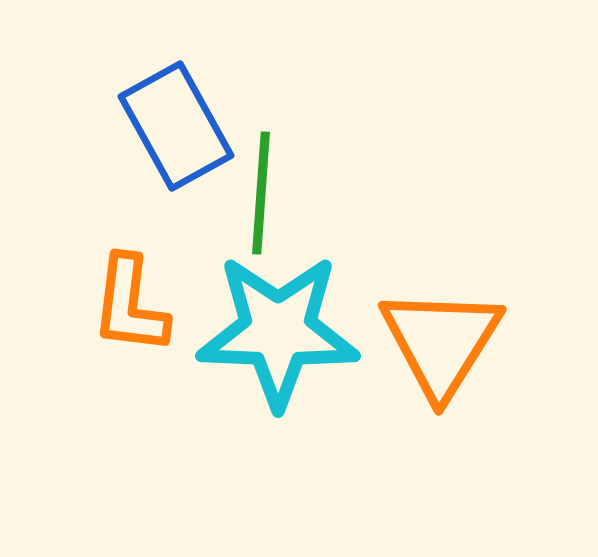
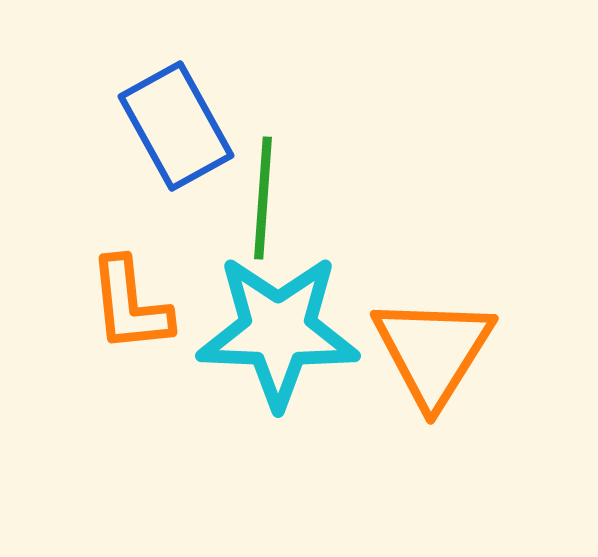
green line: moved 2 px right, 5 px down
orange L-shape: rotated 13 degrees counterclockwise
orange triangle: moved 8 px left, 9 px down
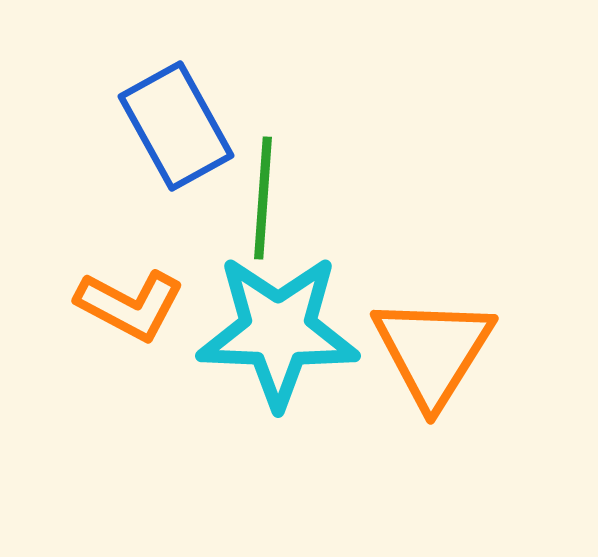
orange L-shape: rotated 56 degrees counterclockwise
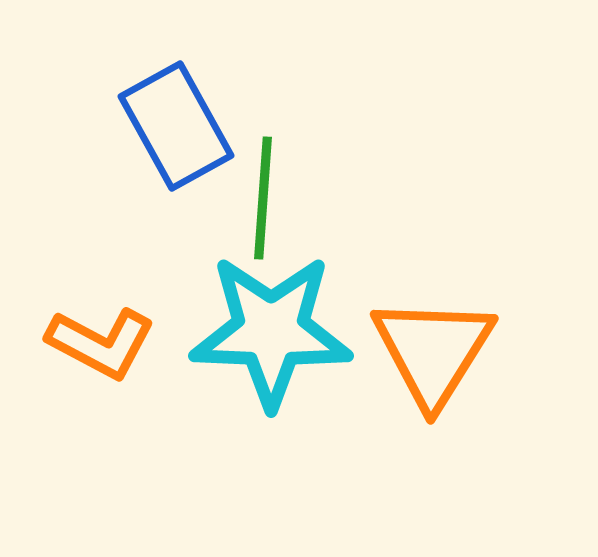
orange L-shape: moved 29 px left, 38 px down
cyan star: moved 7 px left
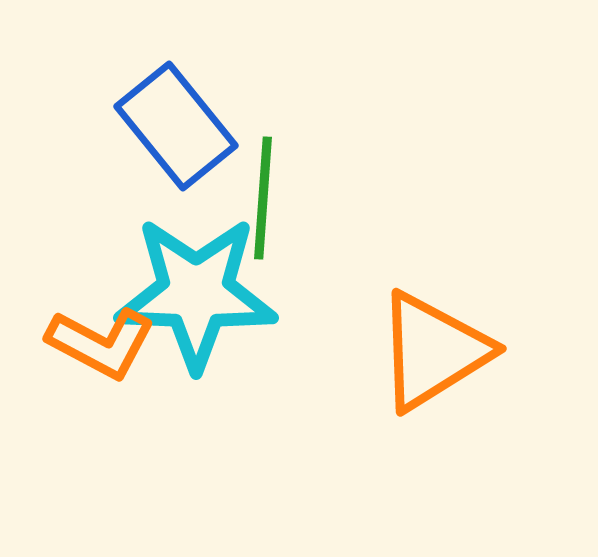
blue rectangle: rotated 10 degrees counterclockwise
cyan star: moved 75 px left, 38 px up
orange triangle: rotated 26 degrees clockwise
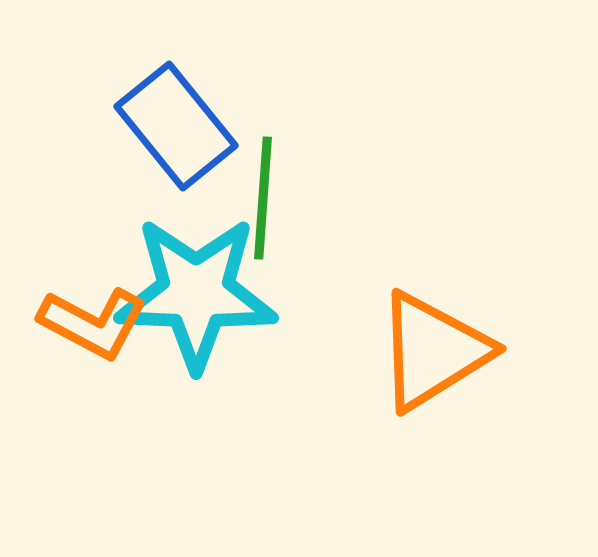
orange L-shape: moved 8 px left, 20 px up
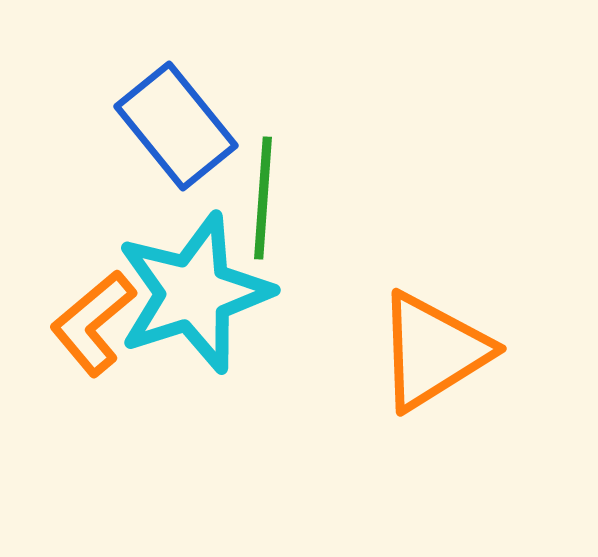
cyan star: moved 2 px left; rotated 20 degrees counterclockwise
orange L-shape: rotated 112 degrees clockwise
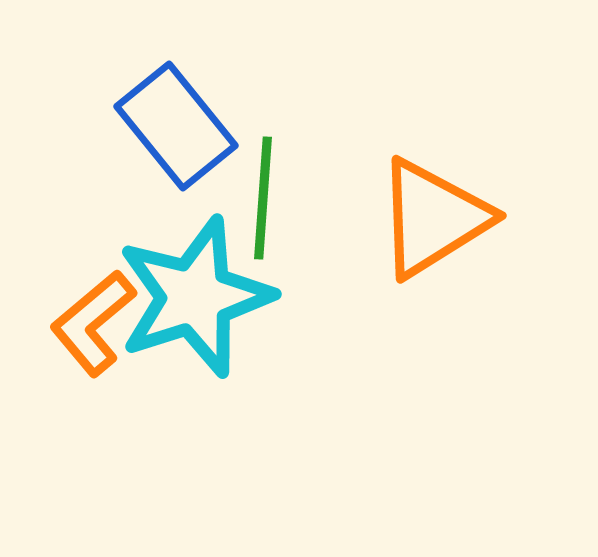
cyan star: moved 1 px right, 4 px down
orange triangle: moved 133 px up
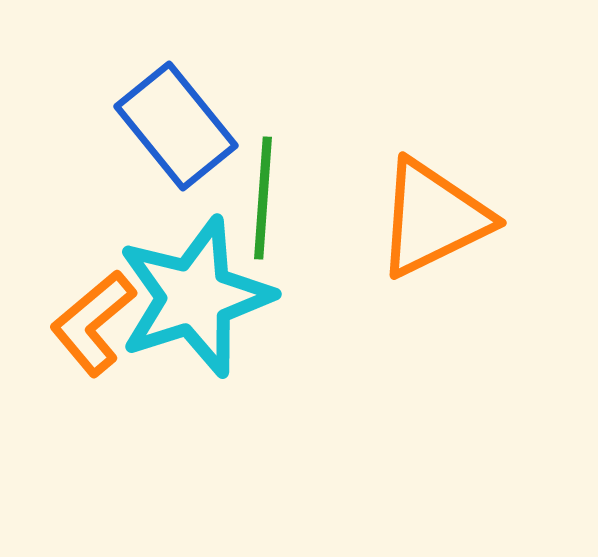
orange triangle: rotated 6 degrees clockwise
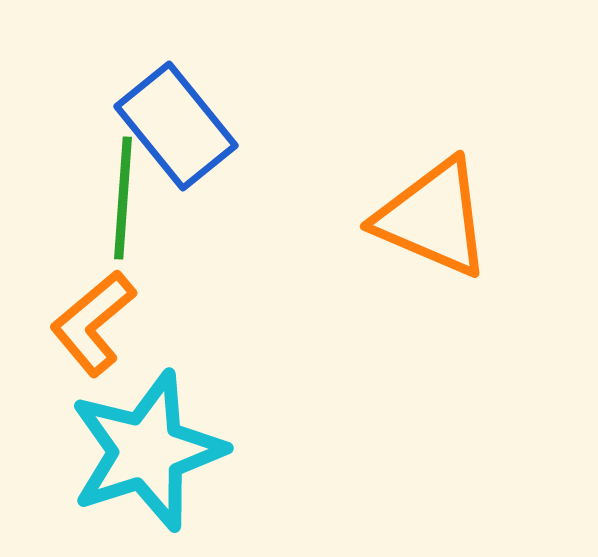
green line: moved 140 px left
orange triangle: rotated 49 degrees clockwise
cyan star: moved 48 px left, 154 px down
